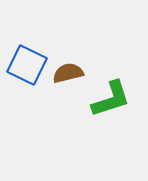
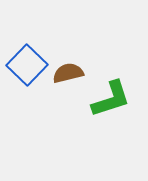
blue square: rotated 18 degrees clockwise
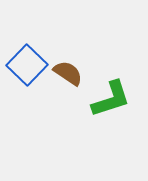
brown semicircle: rotated 48 degrees clockwise
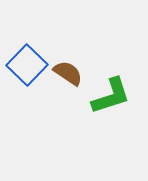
green L-shape: moved 3 px up
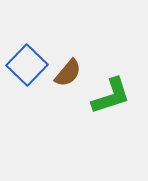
brown semicircle: rotated 96 degrees clockwise
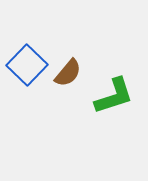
green L-shape: moved 3 px right
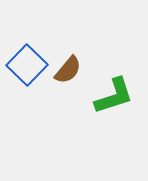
brown semicircle: moved 3 px up
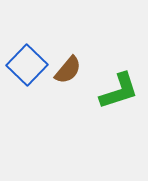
green L-shape: moved 5 px right, 5 px up
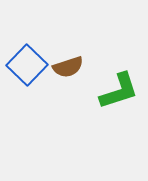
brown semicircle: moved 3 px up; rotated 32 degrees clockwise
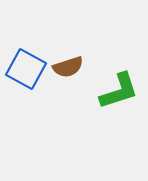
blue square: moved 1 px left, 4 px down; rotated 15 degrees counterclockwise
